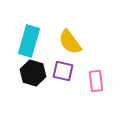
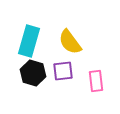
purple square: rotated 20 degrees counterclockwise
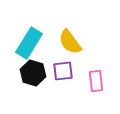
cyan rectangle: moved 2 px down; rotated 16 degrees clockwise
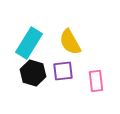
yellow semicircle: rotated 8 degrees clockwise
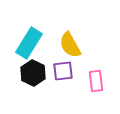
yellow semicircle: moved 3 px down
black hexagon: rotated 10 degrees clockwise
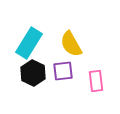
yellow semicircle: moved 1 px right, 1 px up
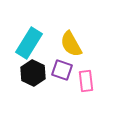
purple square: moved 1 px left, 1 px up; rotated 25 degrees clockwise
pink rectangle: moved 10 px left
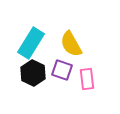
cyan rectangle: moved 2 px right
pink rectangle: moved 1 px right, 2 px up
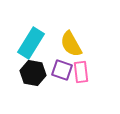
black hexagon: rotated 15 degrees counterclockwise
pink rectangle: moved 6 px left, 7 px up
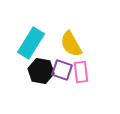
black hexagon: moved 8 px right, 2 px up
